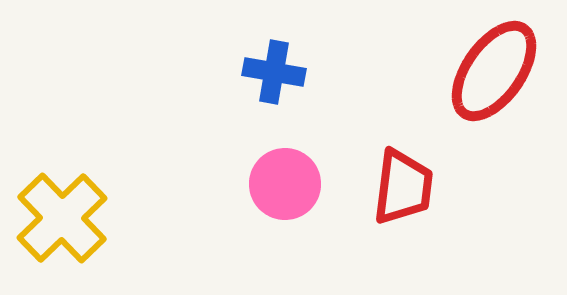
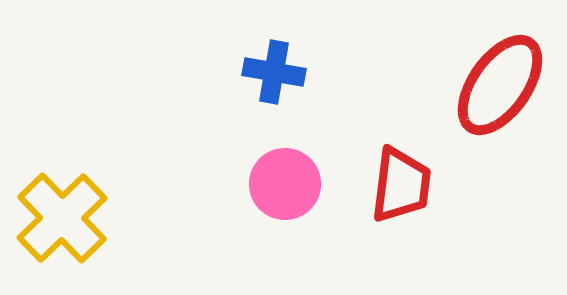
red ellipse: moved 6 px right, 14 px down
red trapezoid: moved 2 px left, 2 px up
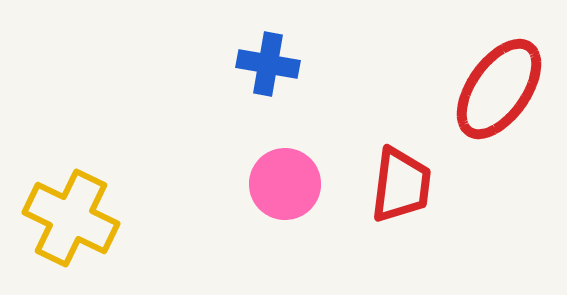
blue cross: moved 6 px left, 8 px up
red ellipse: moved 1 px left, 4 px down
yellow cross: moved 9 px right; rotated 20 degrees counterclockwise
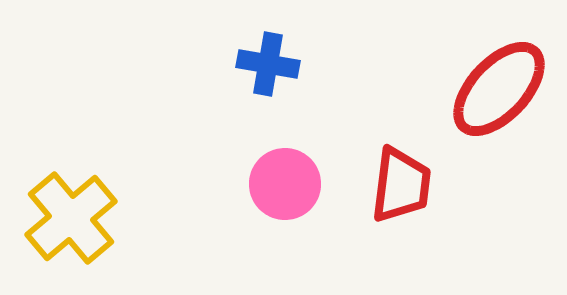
red ellipse: rotated 8 degrees clockwise
yellow cross: rotated 24 degrees clockwise
